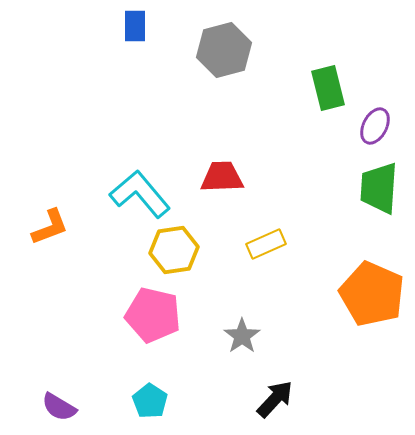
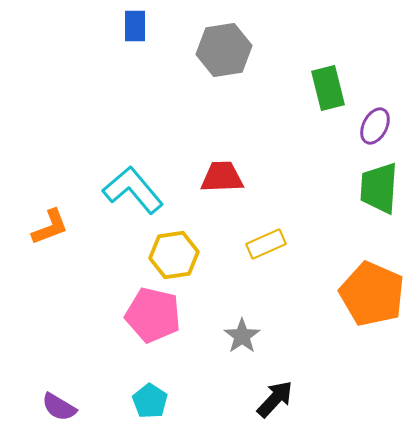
gray hexagon: rotated 6 degrees clockwise
cyan L-shape: moved 7 px left, 4 px up
yellow hexagon: moved 5 px down
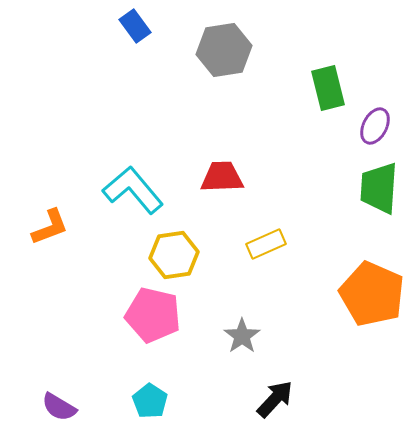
blue rectangle: rotated 36 degrees counterclockwise
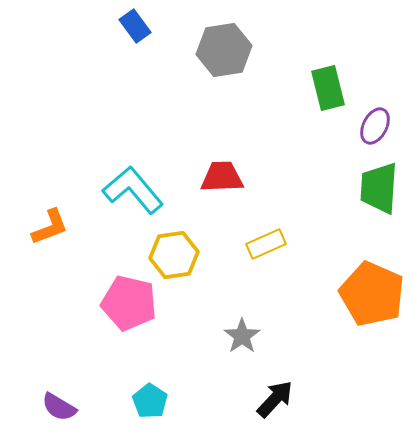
pink pentagon: moved 24 px left, 12 px up
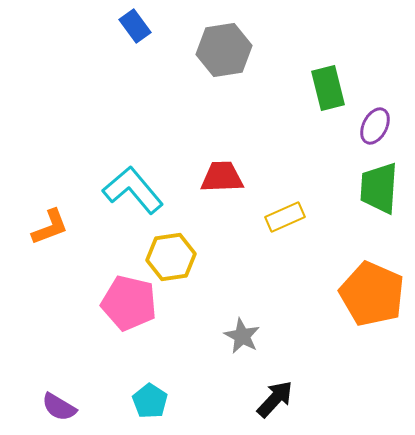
yellow rectangle: moved 19 px right, 27 px up
yellow hexagon: moved 3 px left, 2 px down
gray star: rotated 9 degrees counterclockwise
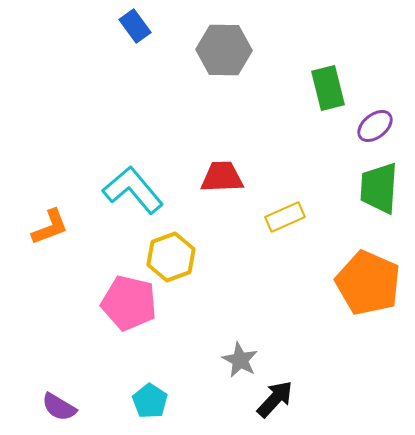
gray hexagon: rotated 10 degrees clockwise
purple ellipse: rotated 24 degrees clockwise
yellow hexagon: rotated 12 degrees counterclockwise
orange pentagon: moved 4 px left, 11 px up
gray star: moved 2 px left, 24 px down
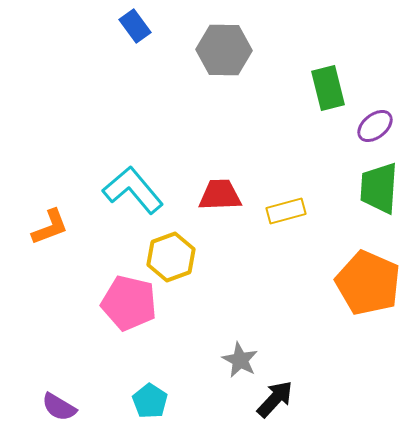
red trapezoid: moved 2 px left, 18 px down
yellow rectangle: moved 1 px right, 6 px up; rotated 9 degrees clockwise
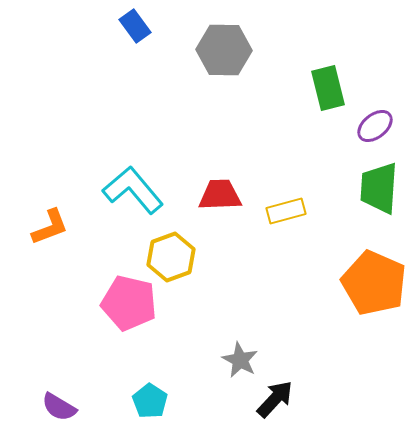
orange pentagon: moved 6 px right
